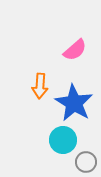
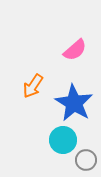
orange arrow: moved 7 px left; rotated 30 degrees clockwise
gray circle: moved 2 px up
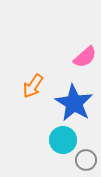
pink semicircle: moved 10 px right, 7 px down
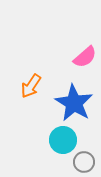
orange arrow: moved 2 px left
gray circle: moved 2 px left, 2 px down
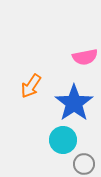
pink semicircle: rotated 30 degrees clockwise
blue star: rotated 6 degrees clockwise
gray circle: moved 2 px down
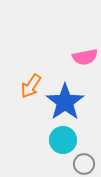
blue star: moved 9 px left, 1 px up
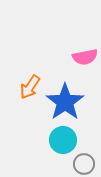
orange arrow: moved 1 px left, 1 px down
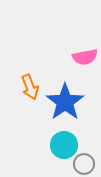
orange arrow: rotated 55 degrees counterclockwise
cyan circle: moved 1 px right, 5 px down
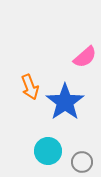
pink semicircle: rotated 30 degrees counterclockwise
cyan circle: moved 16 px left, 6 px down
gray circle: moved 2 px left, 2 px up
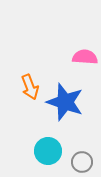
pink semicircle: rotated 135 degrees counterclockwise
blue star: rotated 18 degrees counterclockwise
